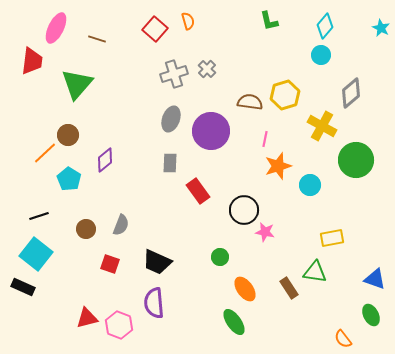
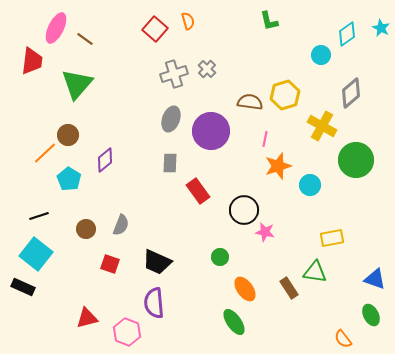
cyan diamond at (325, 26): moved 22 px right, 8 px down; rotated 15 degrees clockwise
brown line at (97, 39): moved 12 px left; rotated 18 degrees clockwise
pink hexagon at (119, 325): moved 8 px right, 7 px down
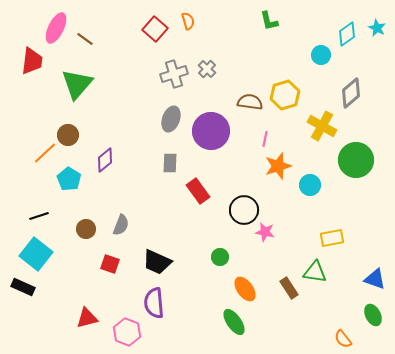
cyan star at (381, 28): moved 4 px left
green ellipse at (371, 315): moved 2 px right
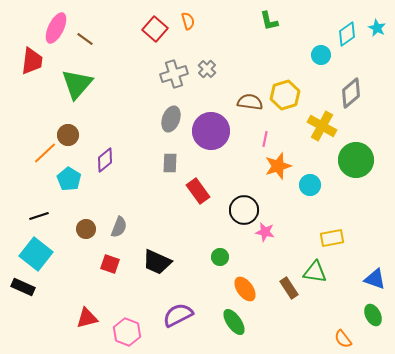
gray semicircle at (121, 225): moved 2 px left, 2 px down
purple semicircle at (154, 303): moved 24 px right, 12 px down; rotated 68 degrees clockwise
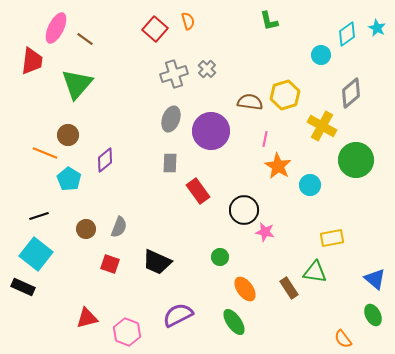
orange line at (45, 153): rotated 65 degrees clockwise
orange star at (278, 166): rotated 24 degrees counterclockwise
blue triangle at (375, 279): rotated 20 degrees clockwise
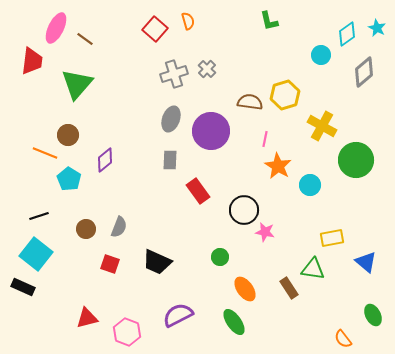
gray diamond at (351, 93): moved 13 px right, 21 px up
gray rectangle at (170, 163): moved 3 px up
green triangle at (315, 272): moved 2 px left, 3 px up
blue triangle at (375, 279): moved 9 px left, 17 px up
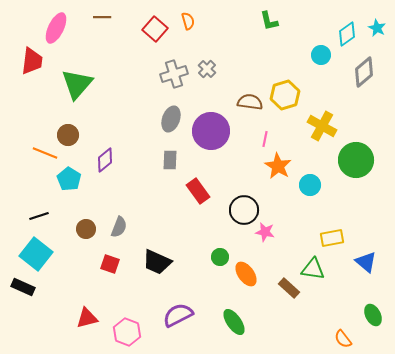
brown line at (85, 39): moved 17 px right, 22 px up; rotated 36 degrees counterclockwise
brown rectangle at (289, 288): rotated 15 degrees counterclockwise
orange ellipse at (245, 289): moved 1 px right, 15 px up
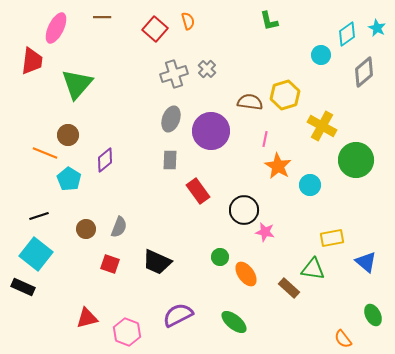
green ellipse at (234, 322): rotated 16 degrees counterclockwise
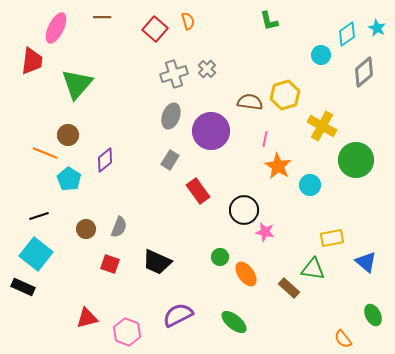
gray ellipse at (171, 119): moved 3 px up
gray rectangle at (170, 160): rotated 30 degrees clockwise
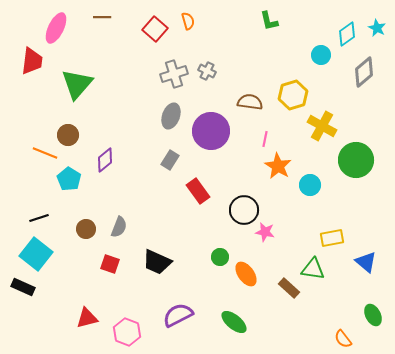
gray cross at (207, 69): moved 2 px down; rotated 18 degrees counterclockwise
yellow hexagon at (285, 95): moved 8 px right
black line at (39, 216): moved 2 px down
